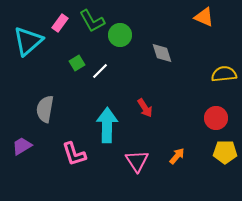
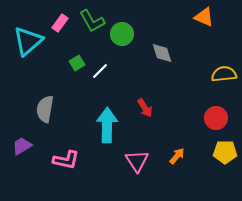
green circle: moved 2 px right, 1 px up
pink L-shape: moved 8 px left, 6 px down; rotated 60 degrees counterclockwise
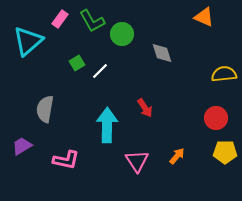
pink rectangle: moved 4 px up
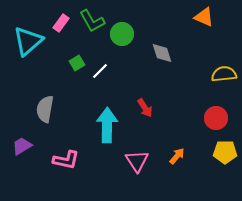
pink rectangle: moved 1 px right, 4 px down
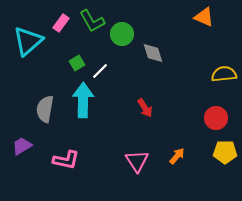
gray diamond: moved 9 px left
cyan arrow: moved 24 px left, 25 px up
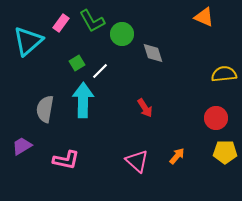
pink triangle: rotated 15 degrees counterclockwise
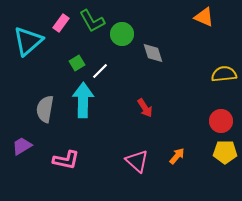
red circle: moved 5 px right, 3 px down
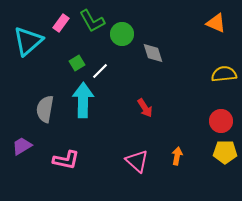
orange triangle: moved 12 px right, 6 px down
orange arrow: rotated 30 degrees counterclockwise
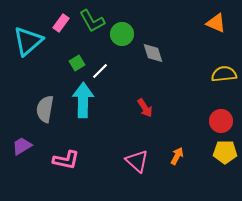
orange arrow: rotated 18 degrees clockwise
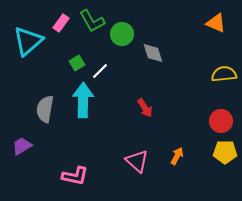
pink L-shape: moved 9 px right, 16 px down
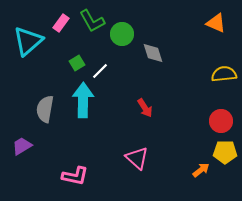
orange arrow: moved 24 px right, 14 px down; rotated 24 degrees clockwise
pink triangle: moved 3 px up
